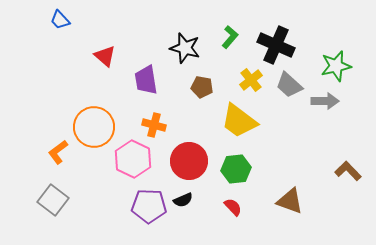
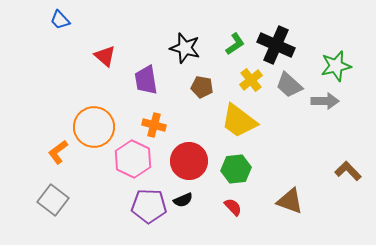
green L-shape: moved 5 px right, 7 px down; rotated 15 degrees clockwise
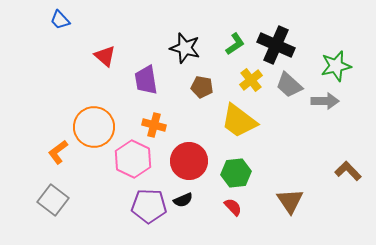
green hexagon: moved 4 px down
brown triangle: rotated 36 degrees clockwise
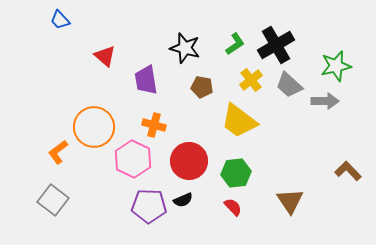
black cross: rotated 36 degrees clockwise
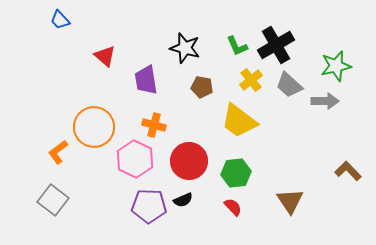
green L-shape: moved 2 px right, 2 px down; rotated 100 degrees clockwise
pink hexagon: moved 2 px right
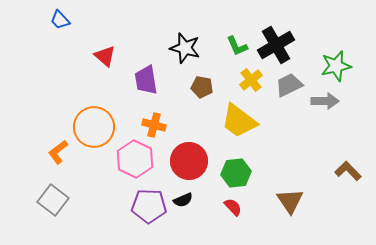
gray trapezoid: rotated 112 degrees clockwise
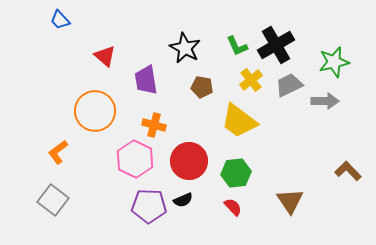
black star: rotated 12 degrees clockwise
green star: moved 2 px left, 4 px up
orange circle: moved 1 px right, 16 px up
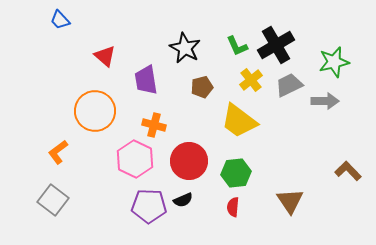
brown pentagon: rotated 25 degrees counterclockwise
red semicircle: rotated 132 degrees counterclockwise
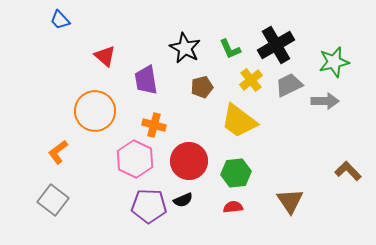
green L-shape: moved 7 px left, 3 px down
red semicircle: rotated 78 degrees clockwise
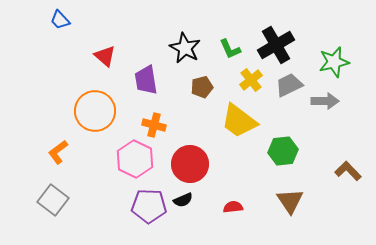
red circle: moved 1 px right, 3 px down
green hexagon: moved 47 px right, 22 px up
